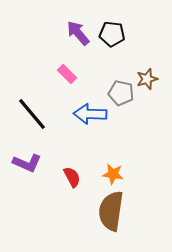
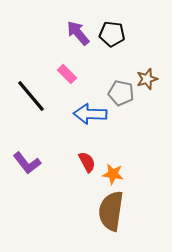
black line: moved 1 px left, 18 px up
purple L-shape: rotated 28 degrees clockwise
red semicircle: moved 15 px right, 15 px up
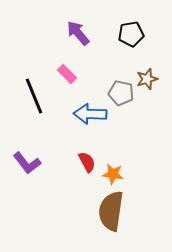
black pentagon: moved 19 px right; rotated 15 degrees counterclockwise
black line: moved 3 px right; rotated 18 degrees clockwise
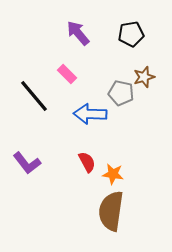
brown star: moved 3 px left, 2 px up
black line: rotated 18 degrees counterclockwise
